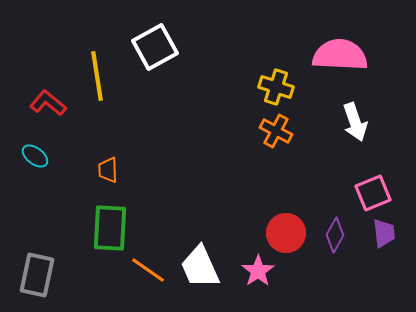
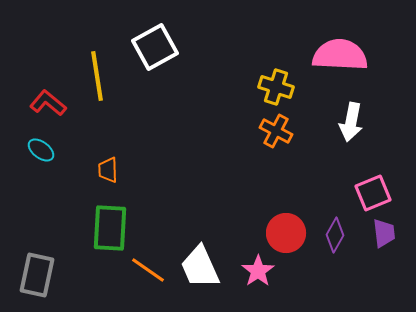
white arrow: moved 4 px left; rotated 30 degrees clockwise
cyan ellipse: moved 6 px right, 6 px up
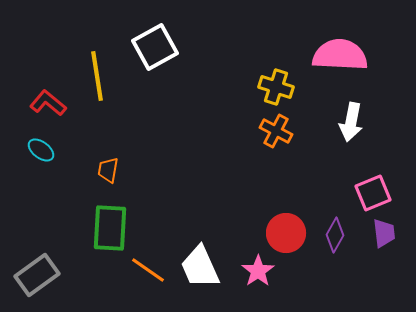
orange trapezoid: rotated 12 degrees clockwise
gray rectangle: rotated 42 degrees clockwise
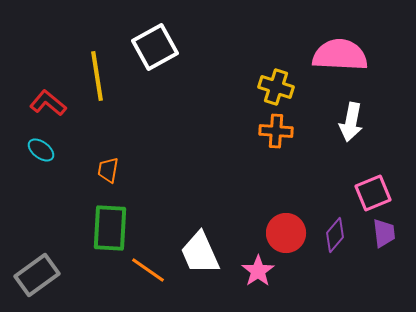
orange cross: rotated 24 degrees counterclockwise
purple diamond: rotated 12 degrees clockwise
white trapezoid: moved 14 px up
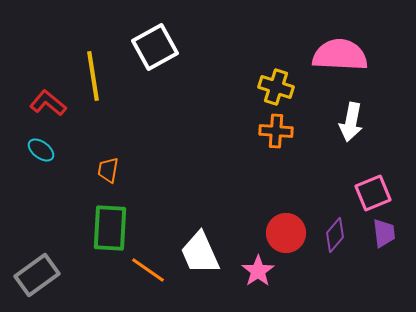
yellow line: moved 4 px left
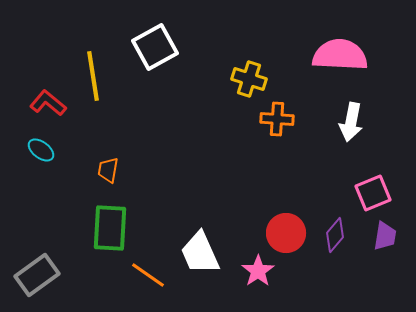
yellow cross: moved 27 px left, 8 px up
orange cross: moved 1 px right, 12 px up
purple trapezoid: moved 1 px right, 3 px down; rotated 16 degrees clockwise
orange line: moved 5 px down
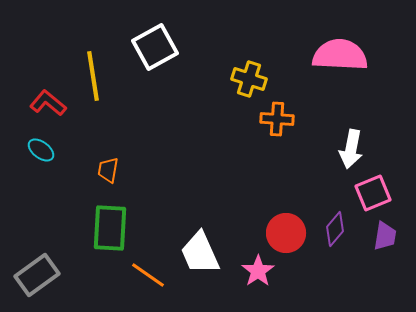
white arrow: moved 27 px down
purple diamond: moved 6 px up
